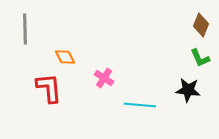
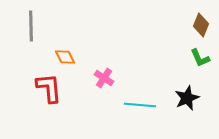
gray line: moved 6 px right, 3 px up
black star: moved 1 px left, 8 px down; rotated 30 degrees counterclockwise
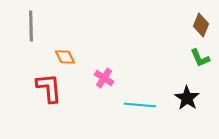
black star: rotated 15 degrees counterclockwise
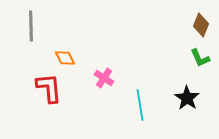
orange diamond: moved 1 px down
cyan line: rotated 76 degrees clockwise
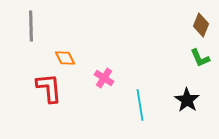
black star: moved 2 px down
